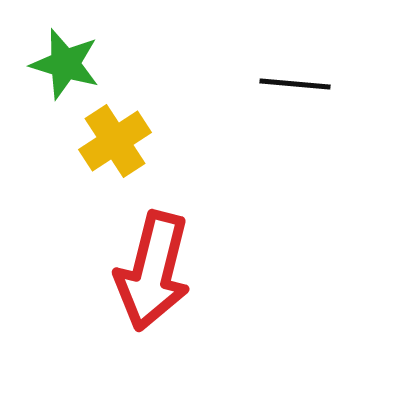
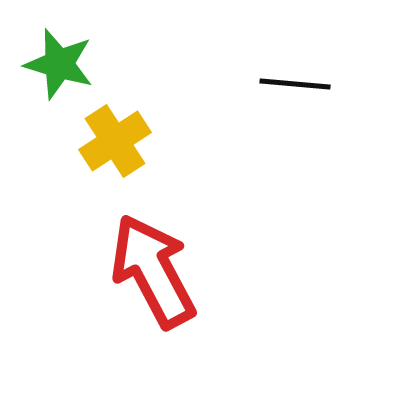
green star: moved 6 px left
red arrow: rotated 138 degrees clockwise
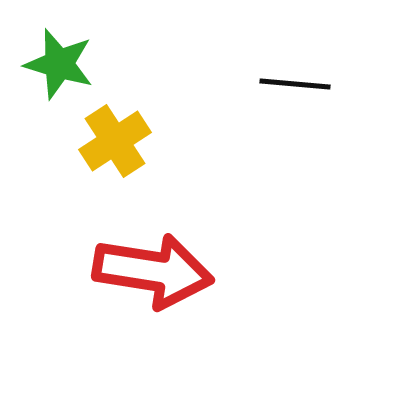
red arrow: rotated 127 degrees clockwise
